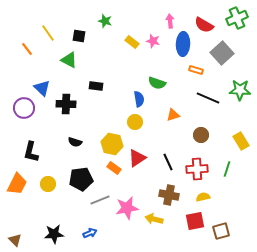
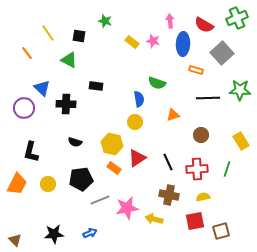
orange line at (27, 49): moved 4 px down
black line at (208, 98): rotated 25 degrees counterclockwise
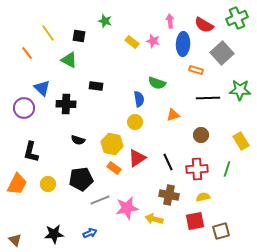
black semicircle at (75, 142): moved 3 px right, 2 px up
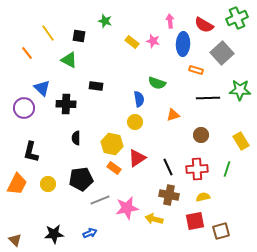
black semicircle at (78, 140): moved 2 px left, 2 px up; rotated 72 degrees clockwise
black line at (168, 162): moved 5 px down
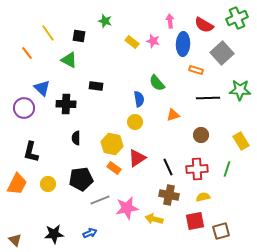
green semicircle at (157, 83): rotated 30 degrees clockwise
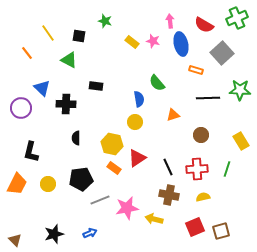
blue ellipse at (183, 44): moved 2 px left; rotated 15 degrees counterclockwise
purple circle at (24, 108): moved 3 px left
red square at (195, 221): moved 6 px down; rotated 12 degrees counterclockwise
black star at (54, 234): rotated 12 degrees counterclockwise
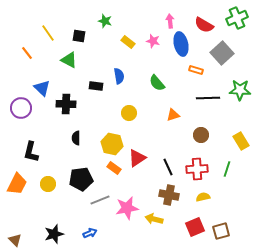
yellow rectangle at (132, 42): moved 4 px left
blue semicircle at (139, 99): moved 20 px left, 23 px up
yellow circle at (135, 122): moved 6 px left, 9 px up
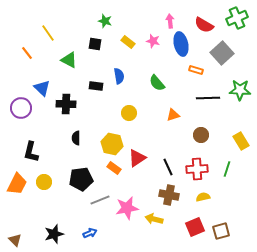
black square at (79, 36): moved 16 px right, 8 px down
yellow circle at (48, 184): moved 4 px left, 2 px up
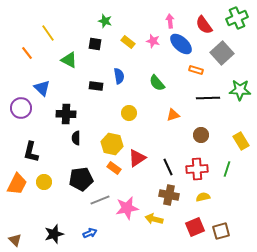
red semicircle at (204, 25): rotated 24 degrees clockwise
blue ellipse at (181, 44): rotated 35 degrees counterclockwise
black cross at (66, 104): moved 10 px down
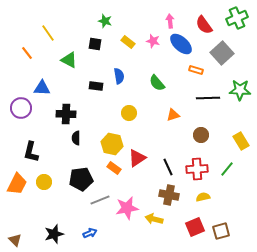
blue triangle at (42, 88): rotated 42 degrees counterclockwise
green line at (227, 169): rotated 21 degrees clockwise
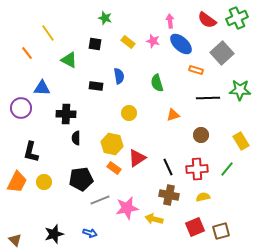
green star at (105, 21): moved 3 px up
red semicircle at (204, 25): moved 3 px right, 5 px up; rotated 18 degrees counterclockwise
green semicircle at (157, 83): rotated 24 degrees clockwise
orange trapezoid at (17, 184): moved 2 px up
blue arrow at (90, 233): rotated 40 degrees clockwise
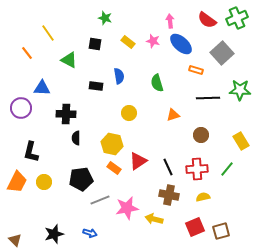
red triangle at (137, 158): moved 1 px right, 3 px down
